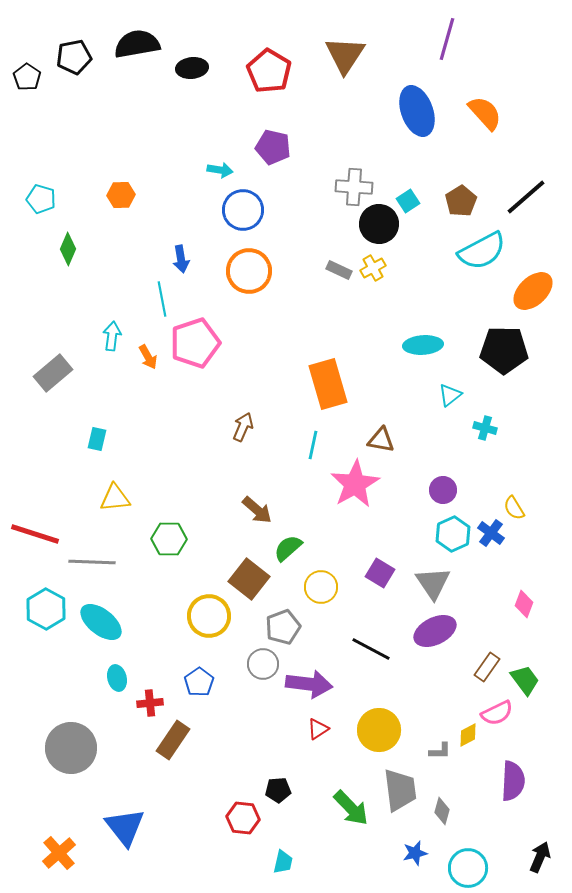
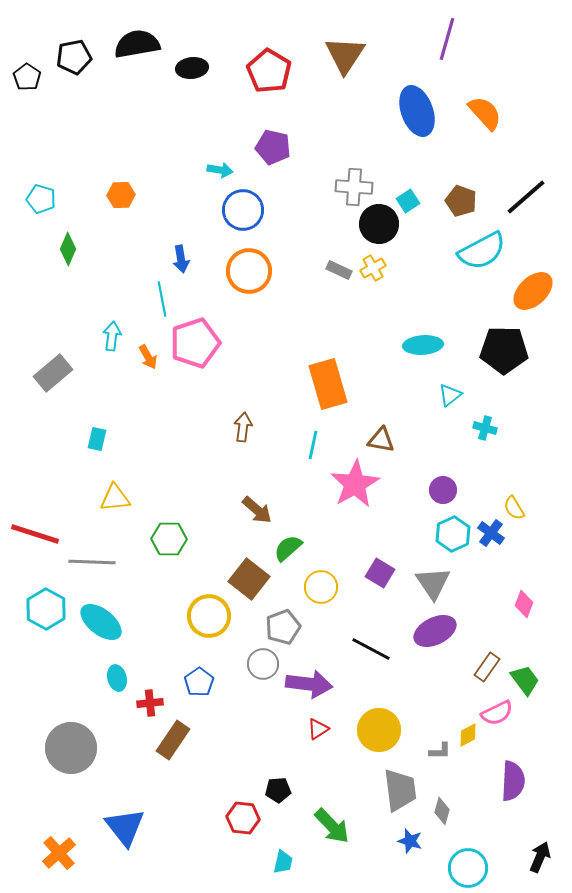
brown pentagon at (461, 201): rotated 20 degrees counterclockwise
brown arrow at (243, 427): rotated 16 degrees counterclockwise
green arrow at (351, 808): moved 19 px left, 18 px down
blue star at (415, 853): moved 5 px left, 12 px up; rotated 30 degrees clockwise
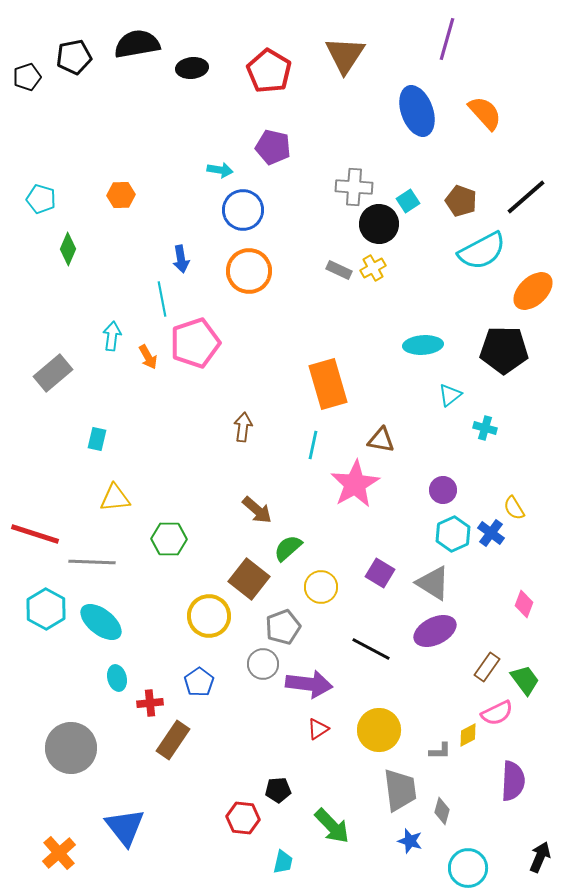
black pentagon at (27, 77): rotated 20 degrees clockwise
gray triangle at (433, 583): rotated 24 degrees counterclockwise
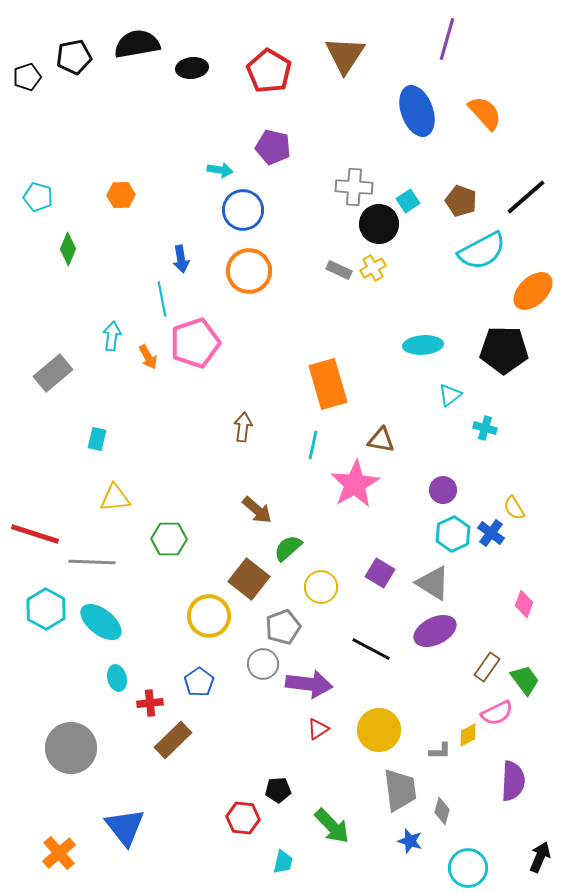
cyan pentagon at (41, 199): moved 3 px left, 2 px up
brown rectangle at (173, 740): rotated 12 degrees clockwise
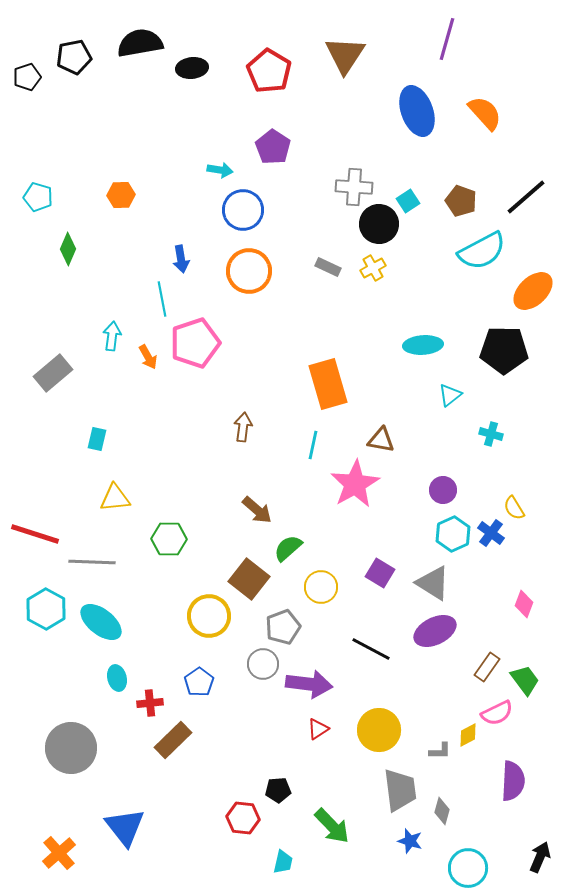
black semicircle at (137, 44): moved 3 px right, 1 px up
purple pentagon at (273, 147): rotated 20 degrees clockwise
gray rectangle at (339, 270): moved 11 px left, 3 px up
cyan cross at (485, 428): moved 6 px right, 6 px down
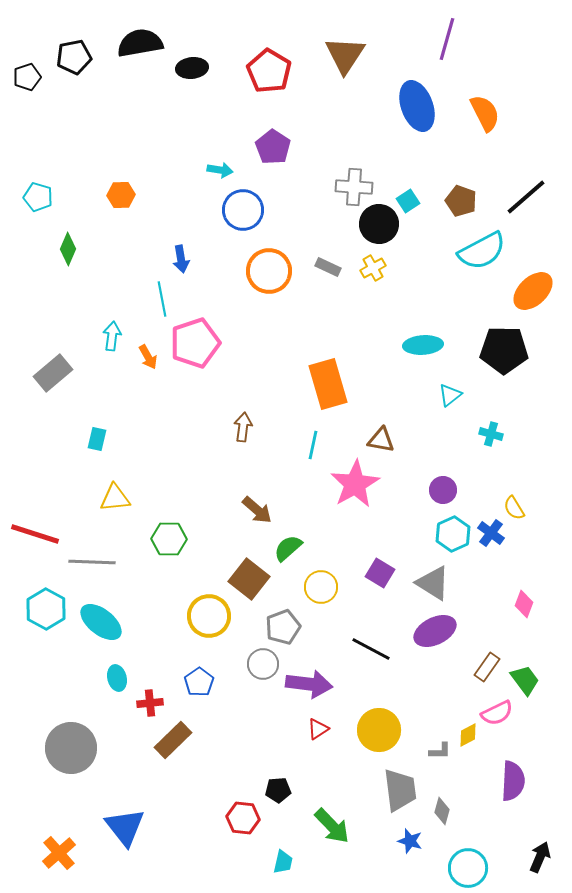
blue ellipse at (417, 111): moved 5 px up
orange semicircle at (485, 113): rotated 15 degrees clockwise
orange circle at (249, 271): moved 20 px right
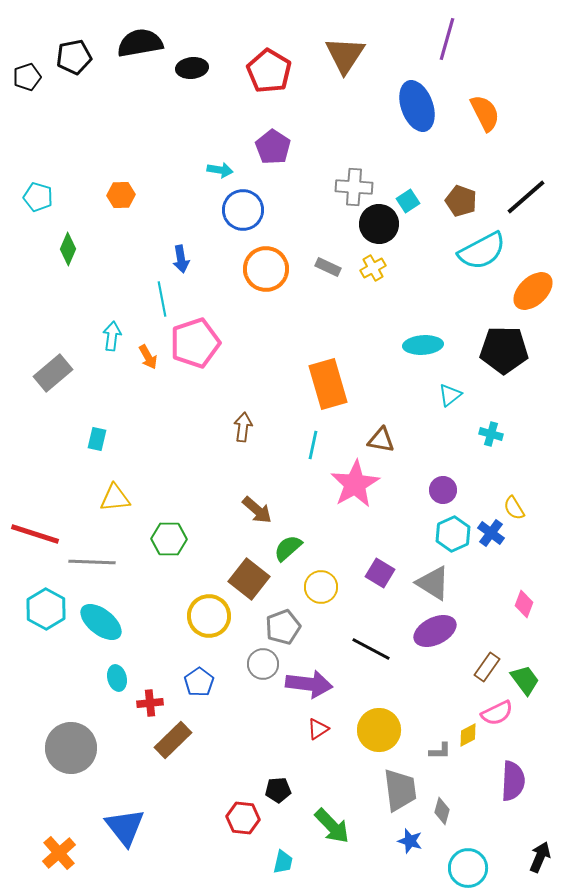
orange circle at (269, 271): moved 3 px left, 2 px up
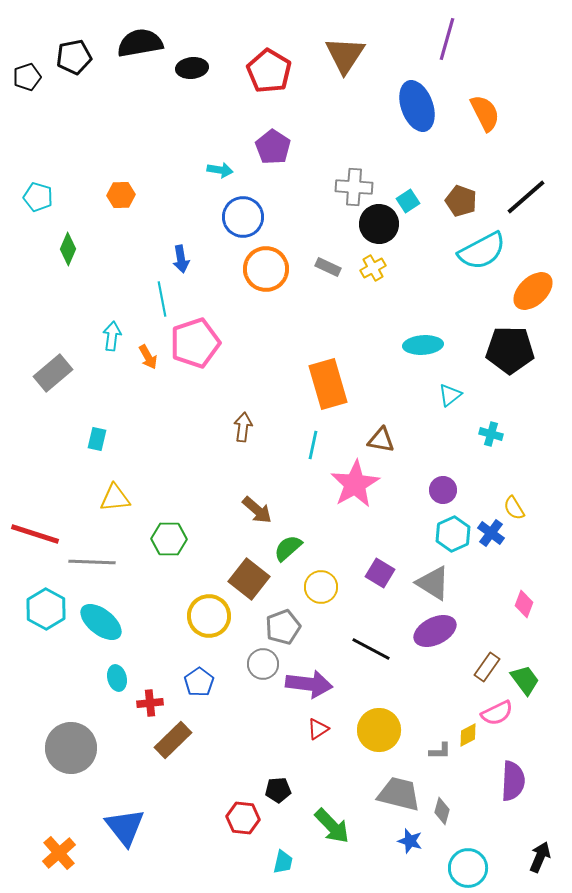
blue circle at (243, 210): moved 7 px down
black pentagon at (504, 350): moved 6 px right
gray trapezoid at (400, 790): moved 1 px left, 4 px down; rotated 69 degrees counterclockwise
